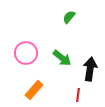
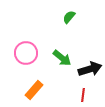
black arrow: rotated 65 degrees clockwise
red line: moved 5 px right
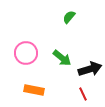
orange rectangle: rotated 60 degrees clockwise
red line: moved 1 px up; rotated 32 degrees counterclockwise
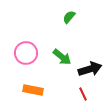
green arrow: moved 1 px up
orange rectangle: moved 1 px left
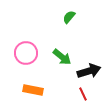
black arrow: moved 1 px left, 2 px down
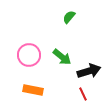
pink circle: moved 3 px right, 2 px down
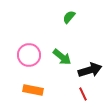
black arrow: moved 1 px right, 1 px up
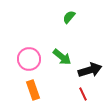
pink circle: moved 4 px down
orange rectangle: rotated 60 degrees clockwise
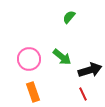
orange rectangle: moved 2 px down
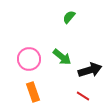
red line: moved 2 px down; rotated 32 degrees counterclockwise
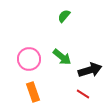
green semicircle: moved 5 px left, 1 px up
red line: moved 2 px up
